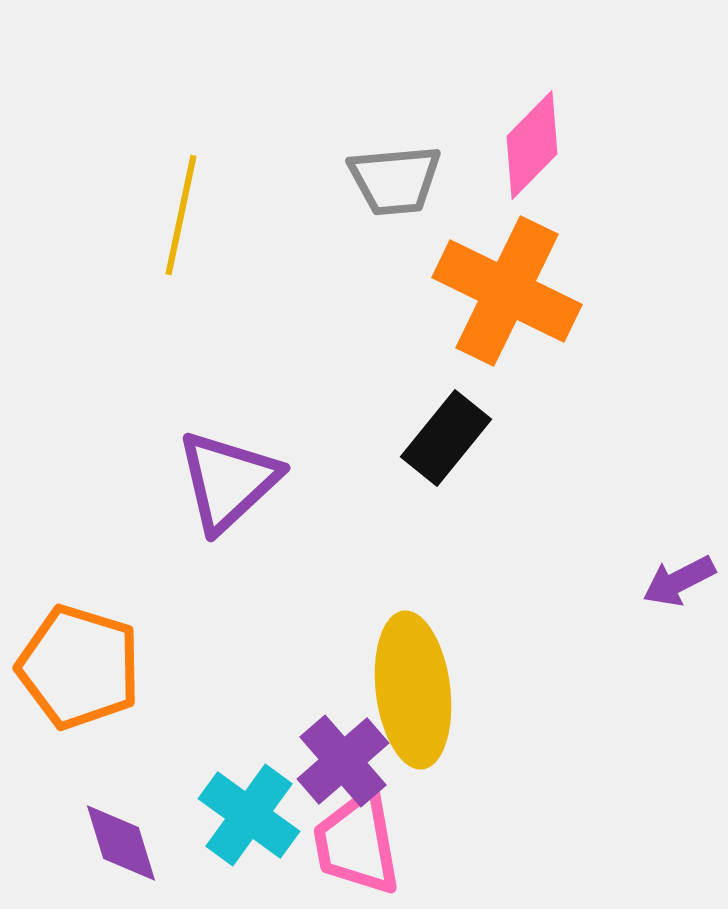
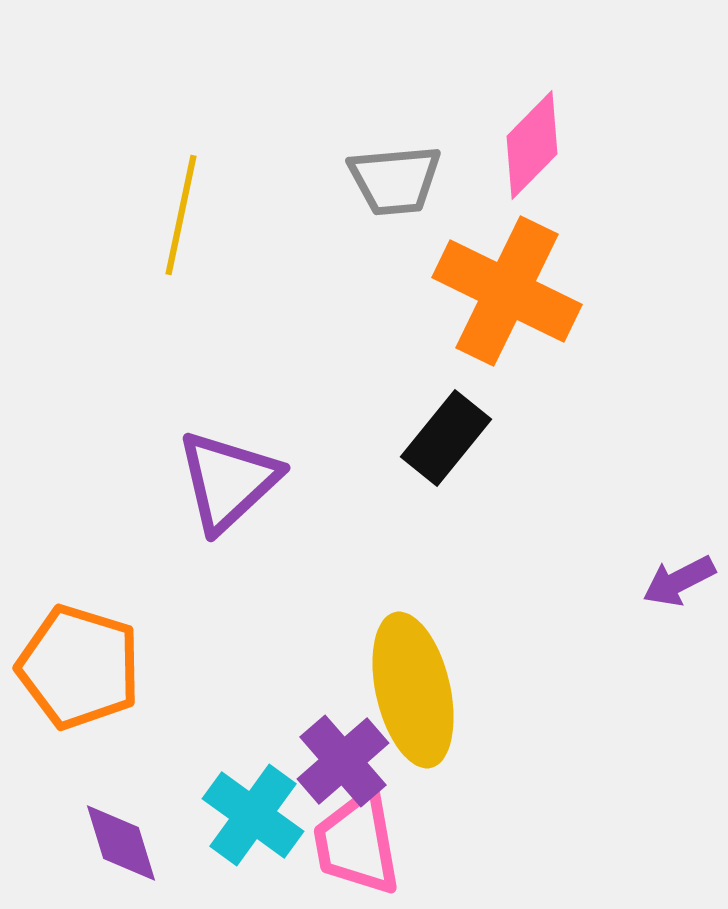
yellow ellipse: rotated 6 degrees counterclockwise
cyan cross: moved 4 px right
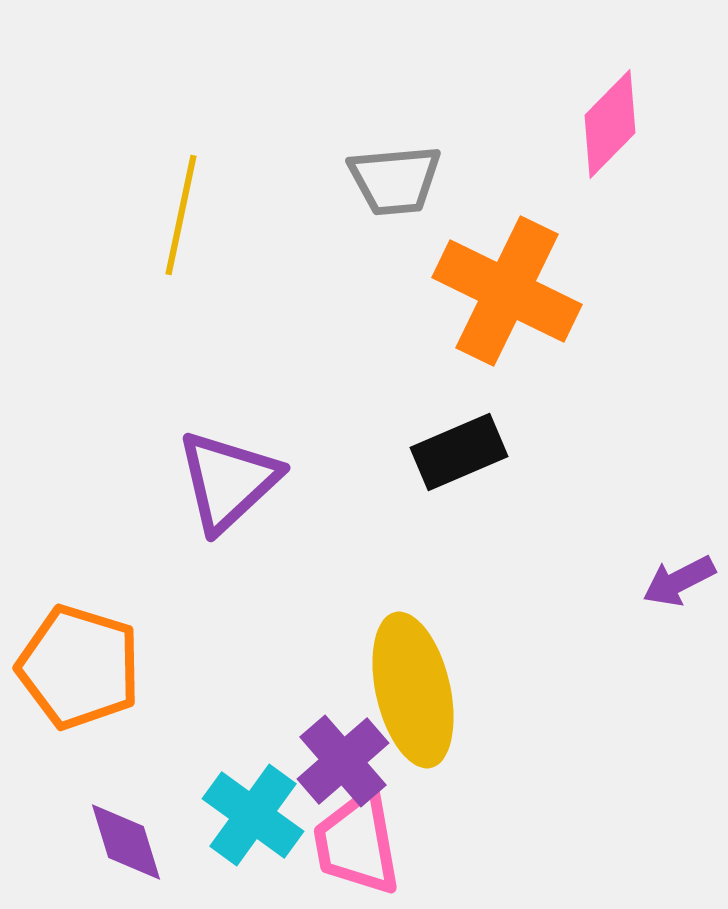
pink diamond: moved 78 px right, 21 px up
black rectangle: moved 13 px right, 14 px down; rotated 28 degrees clockwise
purple diamond: moved 5 px right, 1 px up
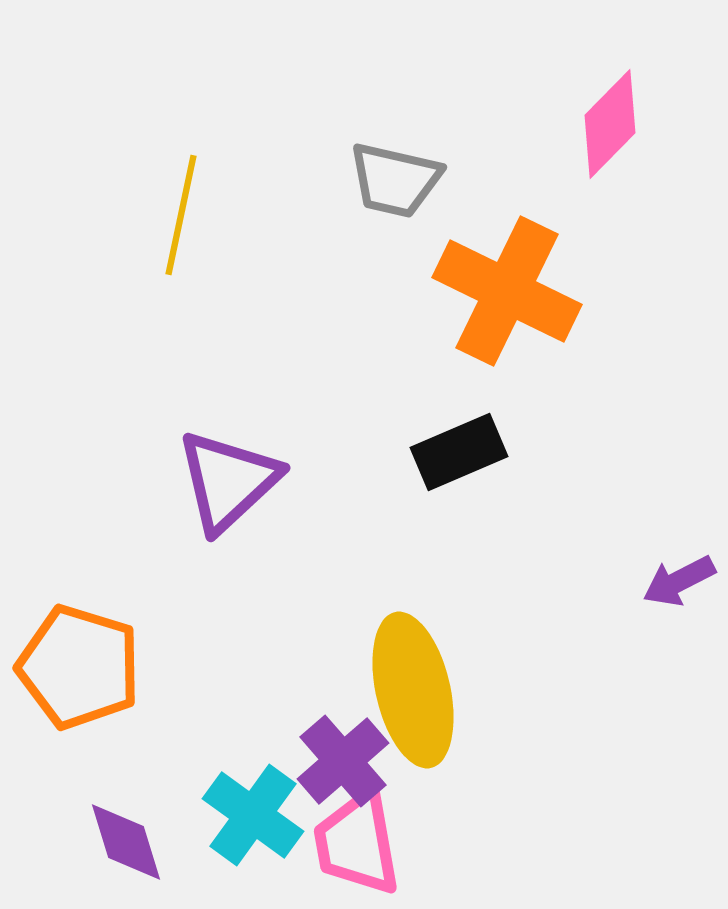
gray trapezoid: rotated 18 degrees clockwise
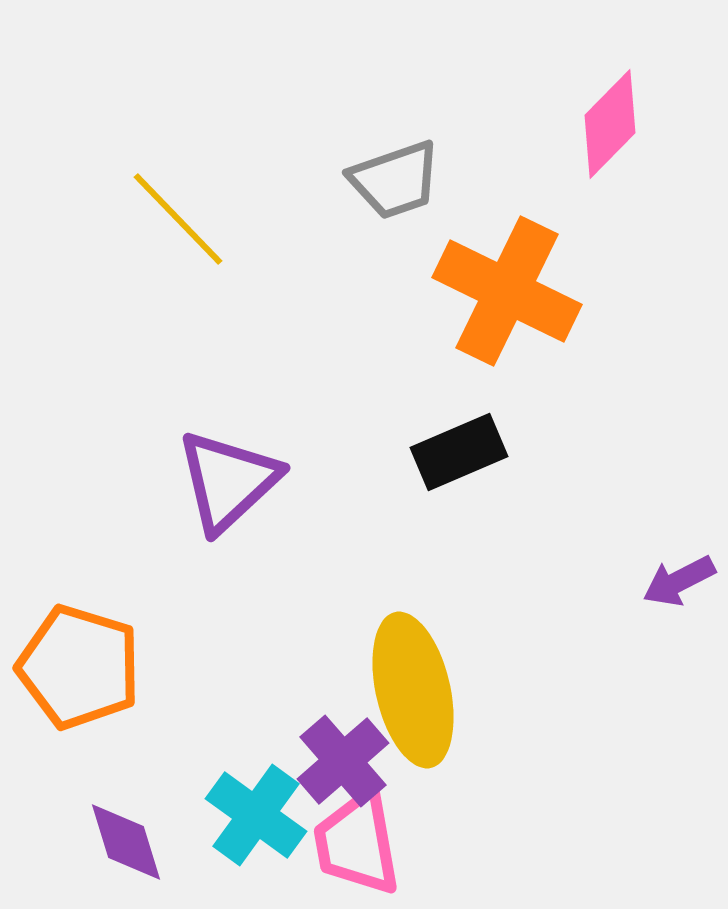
gray trapezoid: rotated 32 degrees counterclockwise
yellow line: moved 3 px left, 4 px down; rotated 56 degrees counterclockwise
cyan cross: moved 3 px right
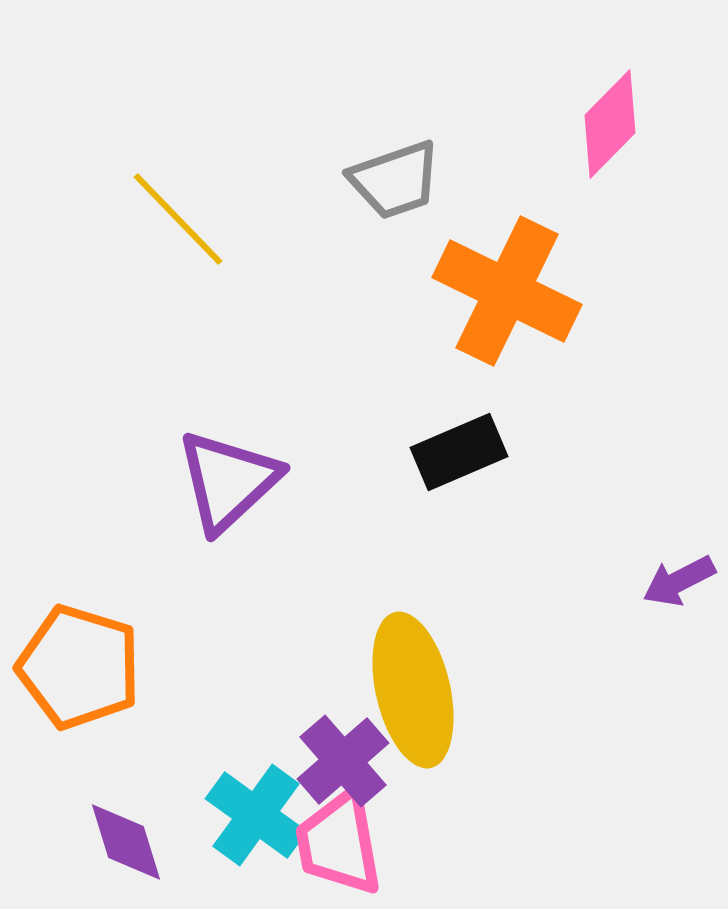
pink trapezoid: moved 18 px left
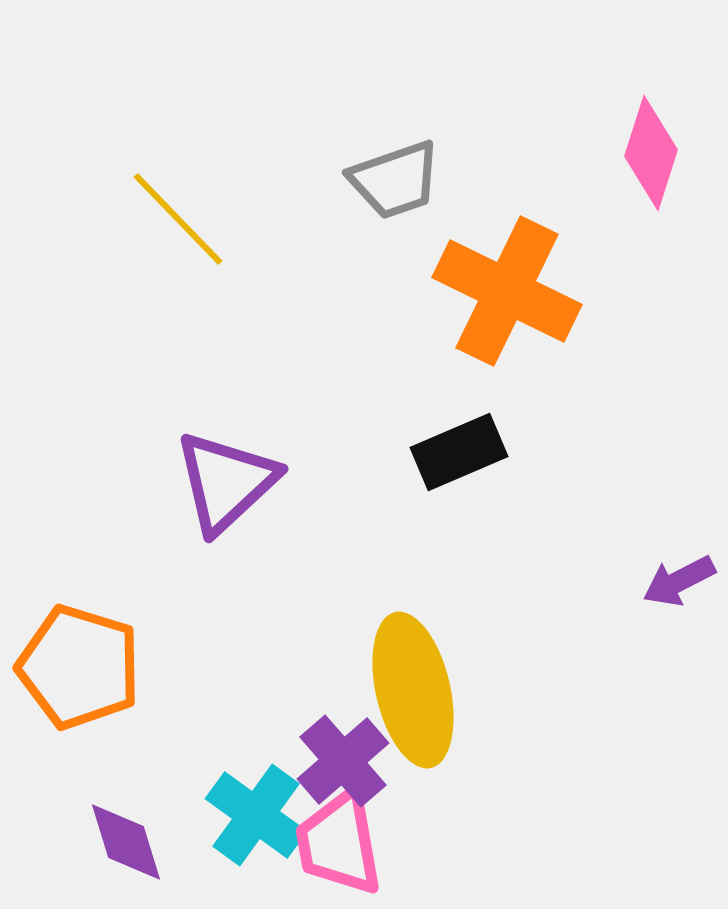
pink diamond: moved 41 px right, 29 px down; rotated 27 degrees counterclockwise
purple triangle: moved 2 px left, 1 px down
